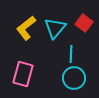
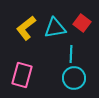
red square: moved 2 px left
cyan triangle: rotated 40 degrees clockwise
pink rectangle: moved 1 px left, 1 px down
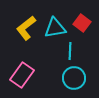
cyan line: moved 1 px left, 3 px up
pink rectangle: rotated 20 degrees clockwise
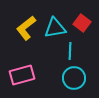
pink rectangle: rotated 40 degrees clockwise
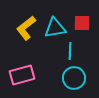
red square: rotated 36 degrees counterclockwise
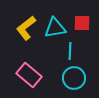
pink rectangle: moved 7 px right; rotated 55 degrees clockwise
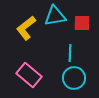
cyan triangle: moved 12 px up
cyan line: moved 2 px down
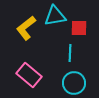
red square: moved 3 px left, 5 px down
cyan circle: moved 5 px down
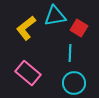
red square: rotated 30 degrees clockwise
pink rectangle: moved 1 px left, 2 px up
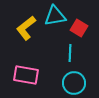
pink rectangle: moved 2 px left, 2 px down; rotated 30 degrees counterclockwise
